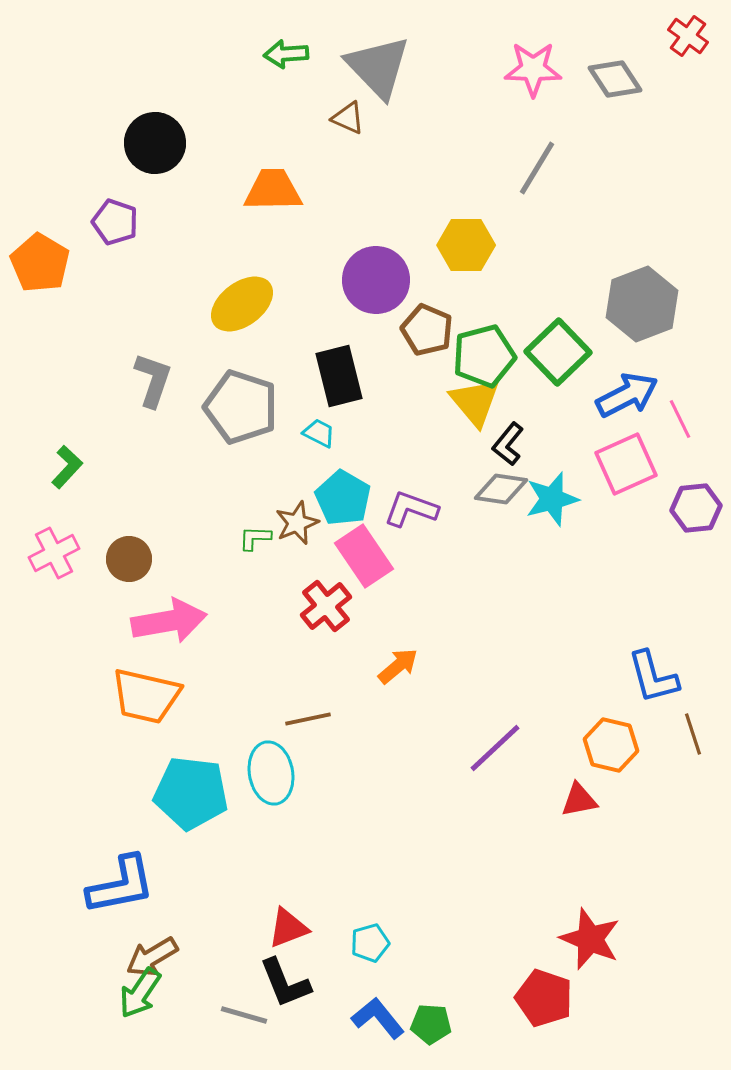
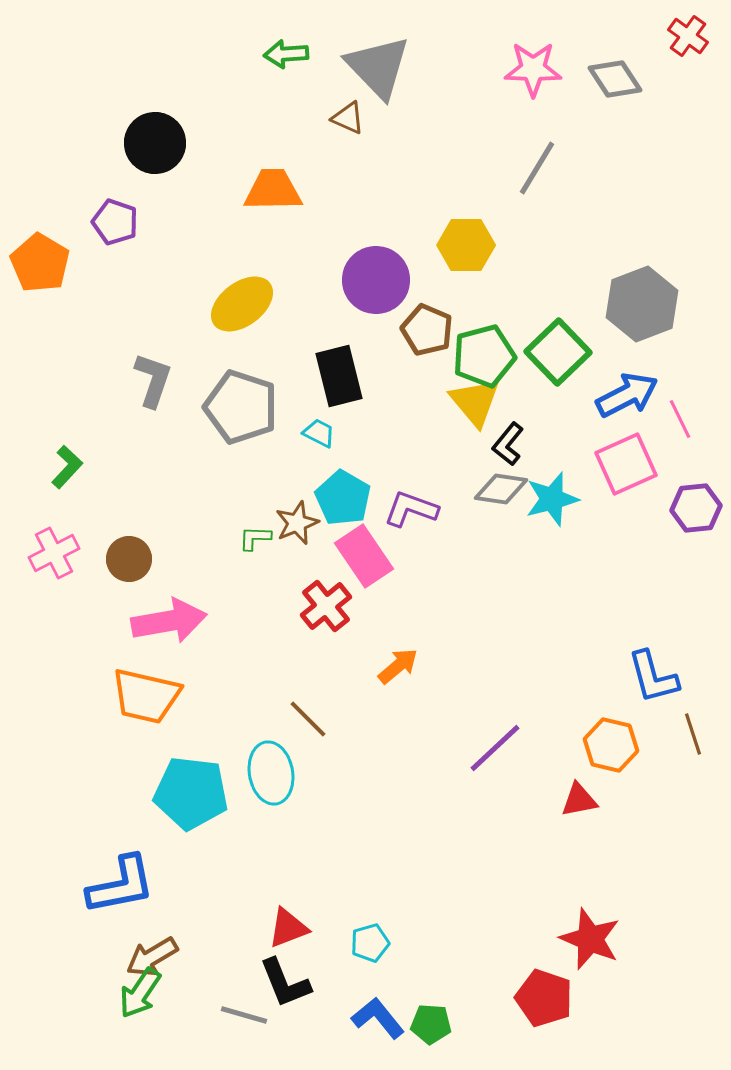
brown line at (308, 719): rotated 57 degrees clockwise
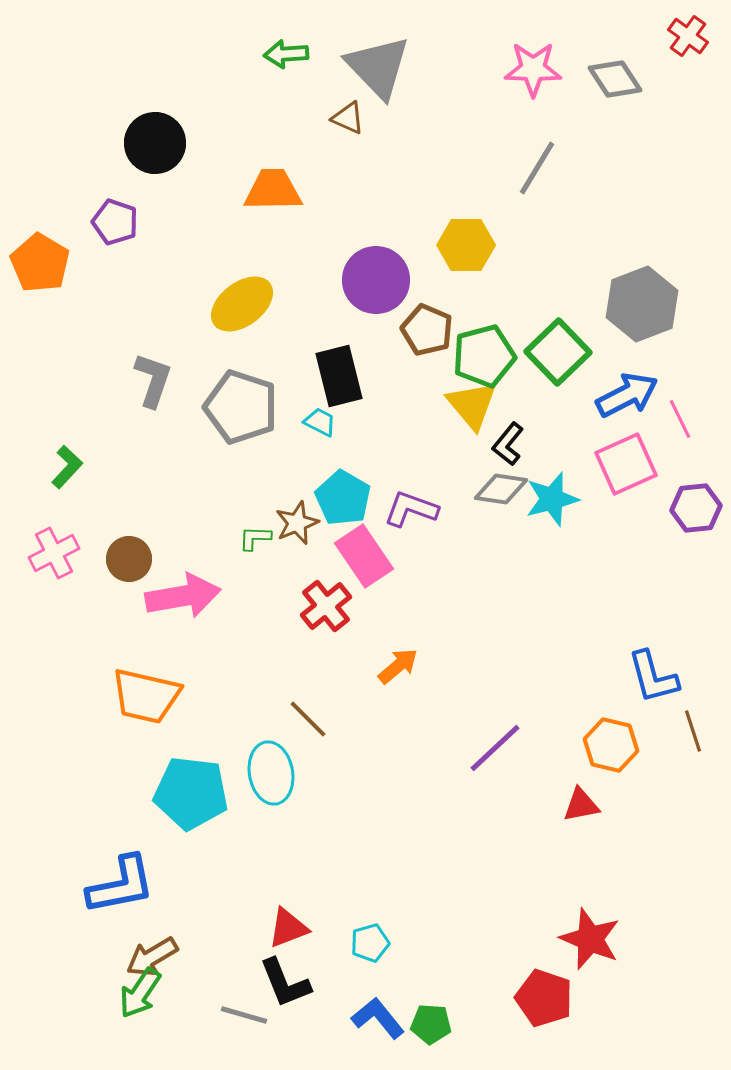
yellow triangle at (475, 402): moved 3 px left, 3 px down
cyan trapezoid at (319, 433): moved 1 px right, 11 px up
pink arrow at (169, 621): moved 14 px right, 25 px up
brown line at (693, 734): moved 3 px up
red triangle at (579, 800): moved 2 px right, 5 px down
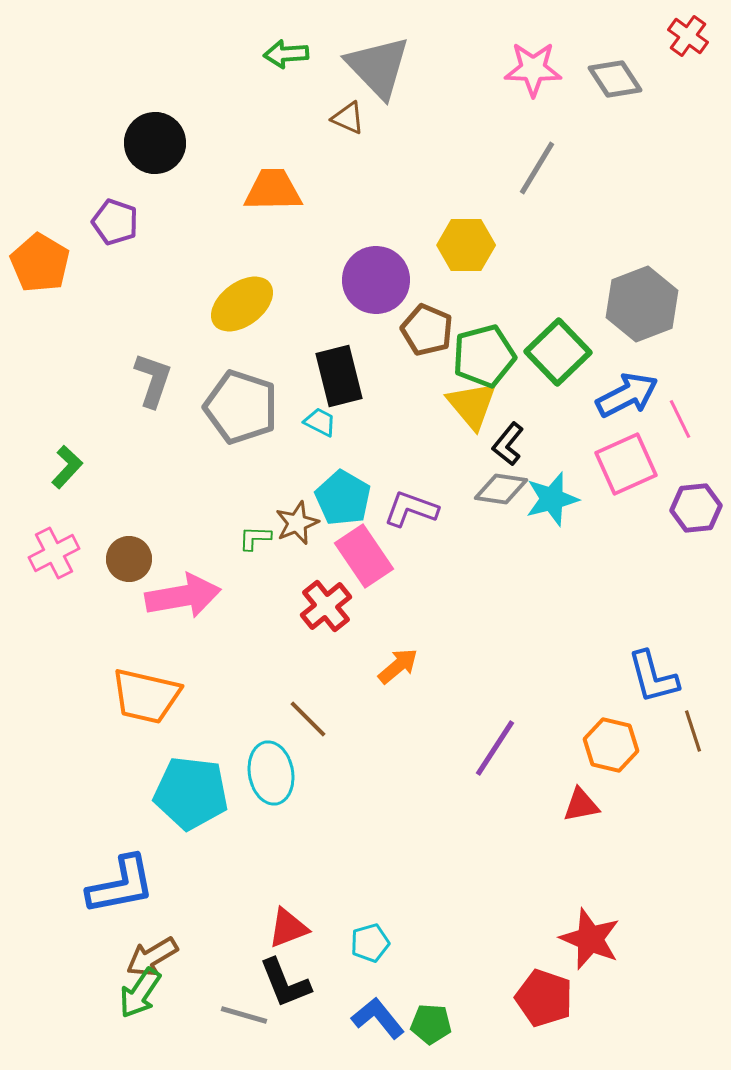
purple line at (495, 748): rotated 14 degrees counterclockwise
